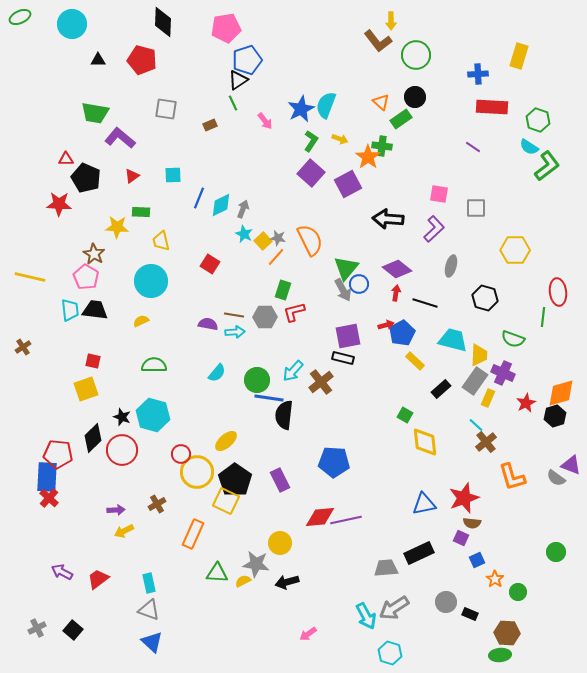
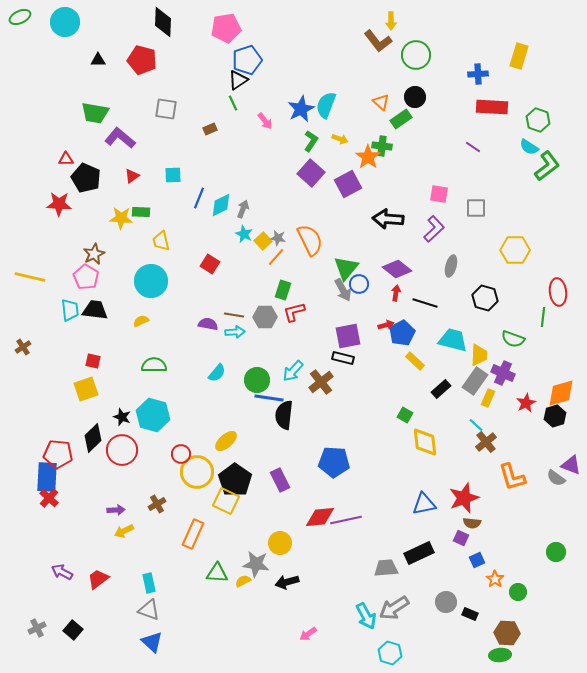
cyan circle at (72, 24): moved 7 px left, 2 px up
brown rectangle at (210, 125): moved 4 px down
yellow star at (117, 227): moved 4 px right, 9 px up
brown star at (94, 254): rotated 15 degrees clockwise
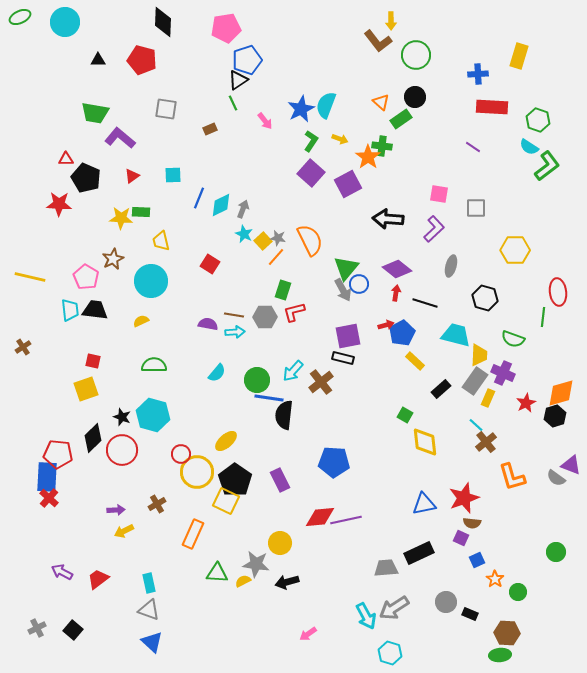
brown star at (94, 254): moved 19 px right, 5 px down
cyan trapezoid at (453, 340): moved 3 px right, 5 px up
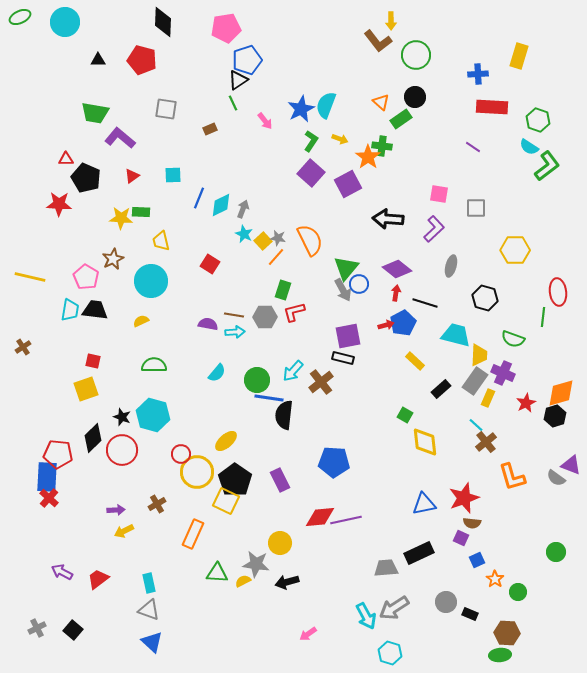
cyan trapezoid at (70, 310): rotated 15 degrees clockwise
blue pentagon at (402, 333): moved 1 px right, 10 px up
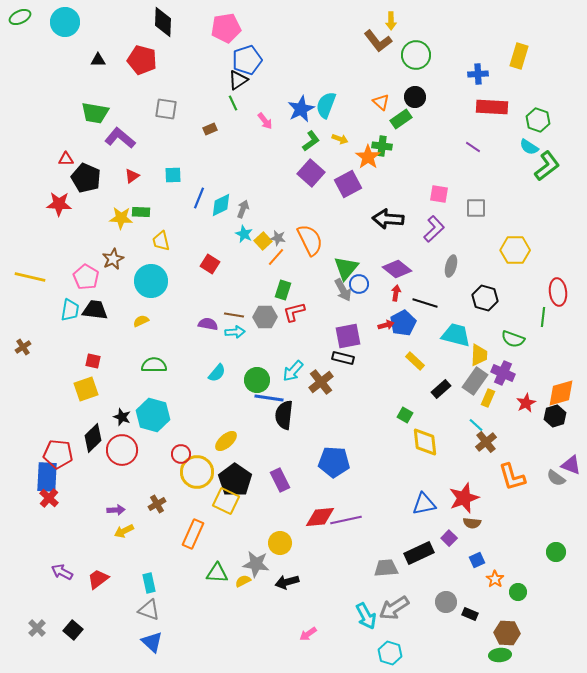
green L-shape at (311, 141): rotated 20 degrees clockwise
purple square at (461, 538): moved 12 px left; rotated 21 degrees clockwise
gray cross at (37, 628): rotated 18 degrees counterclockwise
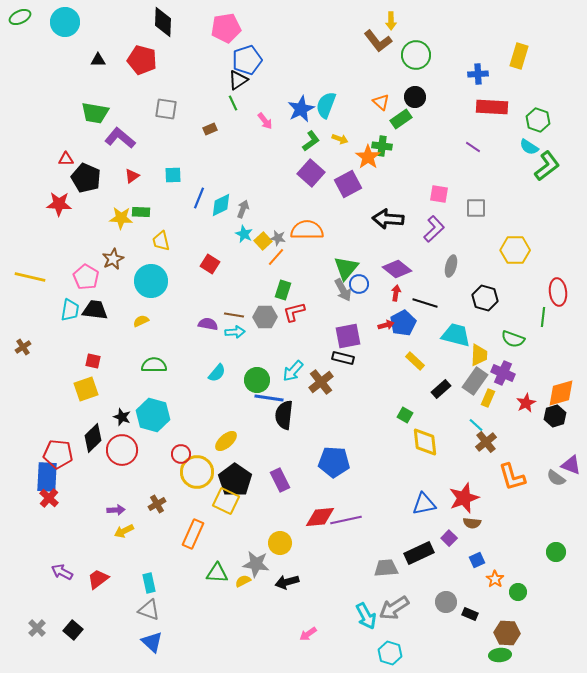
orange semicircle at (310, 240): moved 3 px left, 10 px up; rotated 64 degrees counterclockwise
